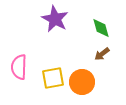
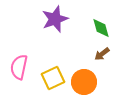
purple star: rotated 24 degrees clockwise
pink semicircle: rotated 10 degrees clockwise
yellow square: rotated 15 degrees counterclockwise
orange circle: moved 2 px right
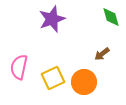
purple star: moved 3 px left
green diamond: moved 10 px right, 11 px up
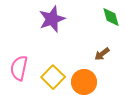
pink semicircle: moved 1 px down
yellow square: moved 1 px up; rotated 20 degrees counterclockwise
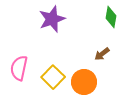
green diamond: rotated 25 degrees clockwise
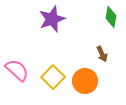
brown arrow: rotated 77 degrees counterclockwise
pink semicircle: moved 2 px left, 2 px down; rotated 120 degrees clockwise
orange circle: moved 1 px right, 1 px up
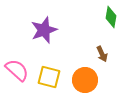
purple star: moved 8 px left, 11 px down
yellow square: moved 4 px left; rotated 30 degrees counterclockwise
orange circle: moved 1 px up
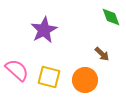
green diamond: rotated 30 degrees counterclockwise
purple star: rotated 8 degrees counterclockwise
brown arrow: rotated 21 degrees counterclockwise
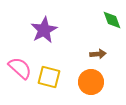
green diamond: moved 1 px right, 3 px down
brown arrow: moved 4 px left; rotated 49 degrees counterclockwise
pink semicircle: moved 3 px right, 2 px up
orange circle: moved 6 px right, 2 px down
